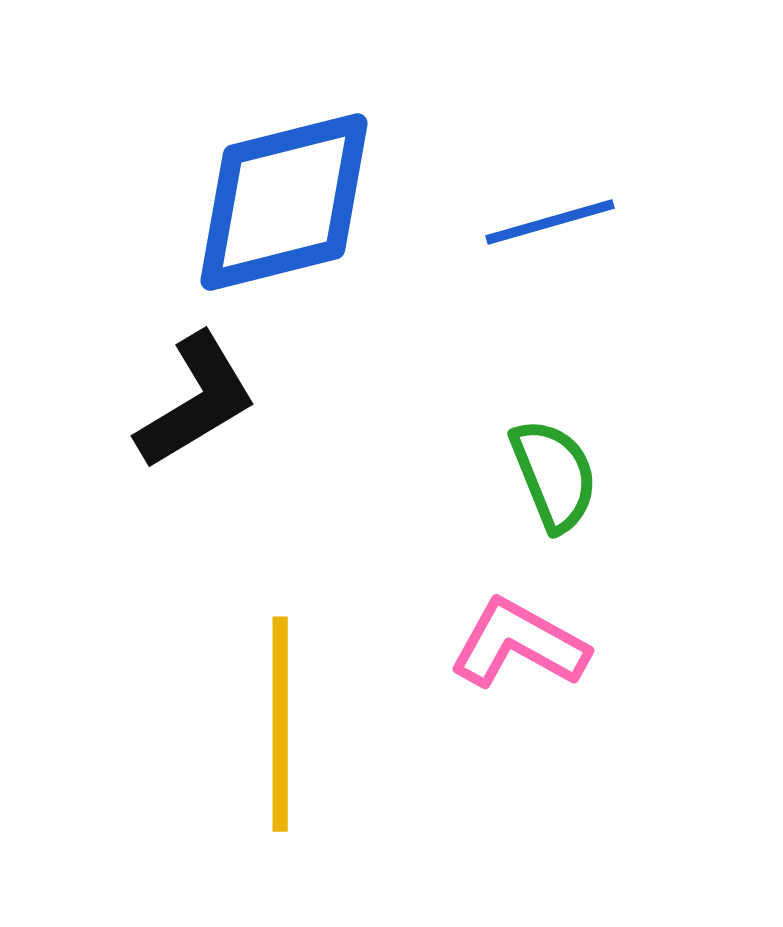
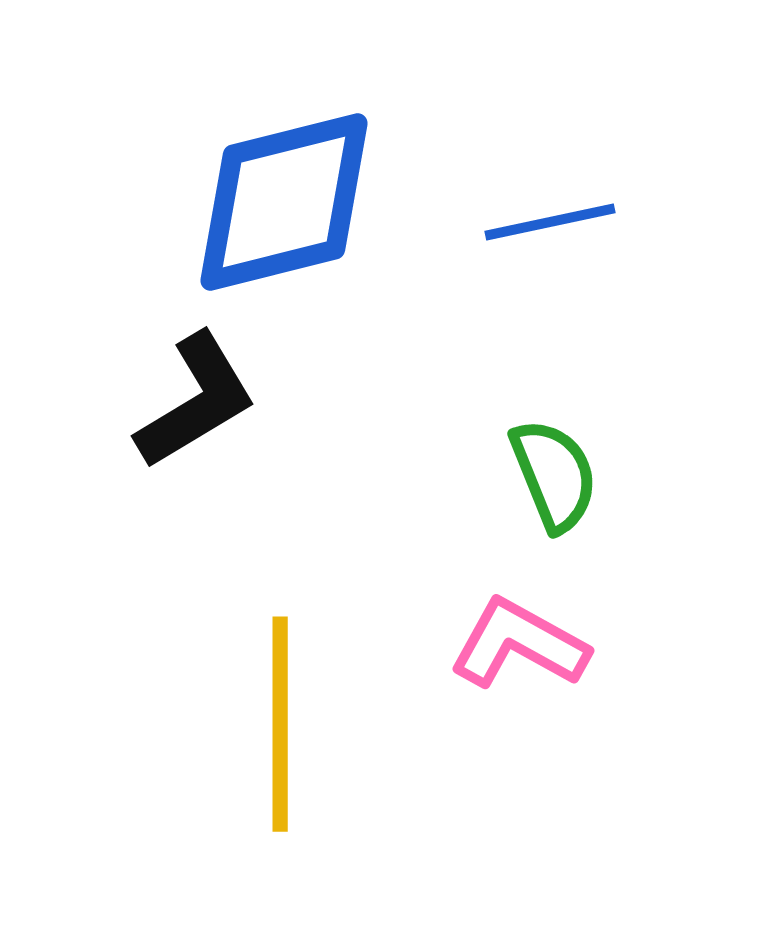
blue line: rotated 4 degrees clockwise
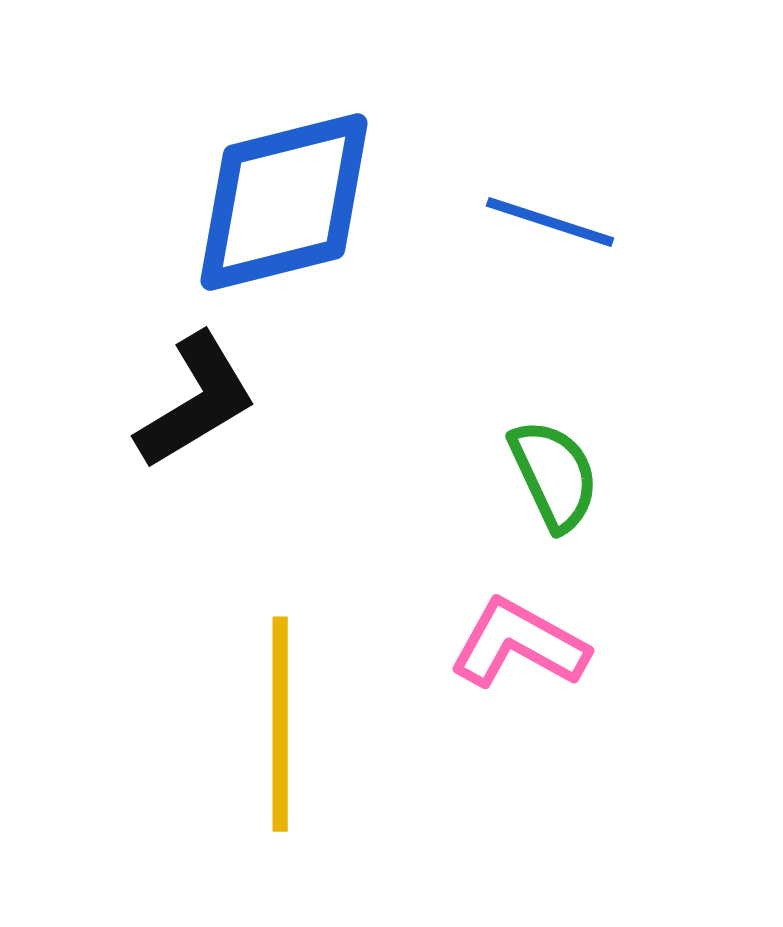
blue line: rotated 30 degrees clockwise
green semicircle: rotated 3 degrees counterclockwise
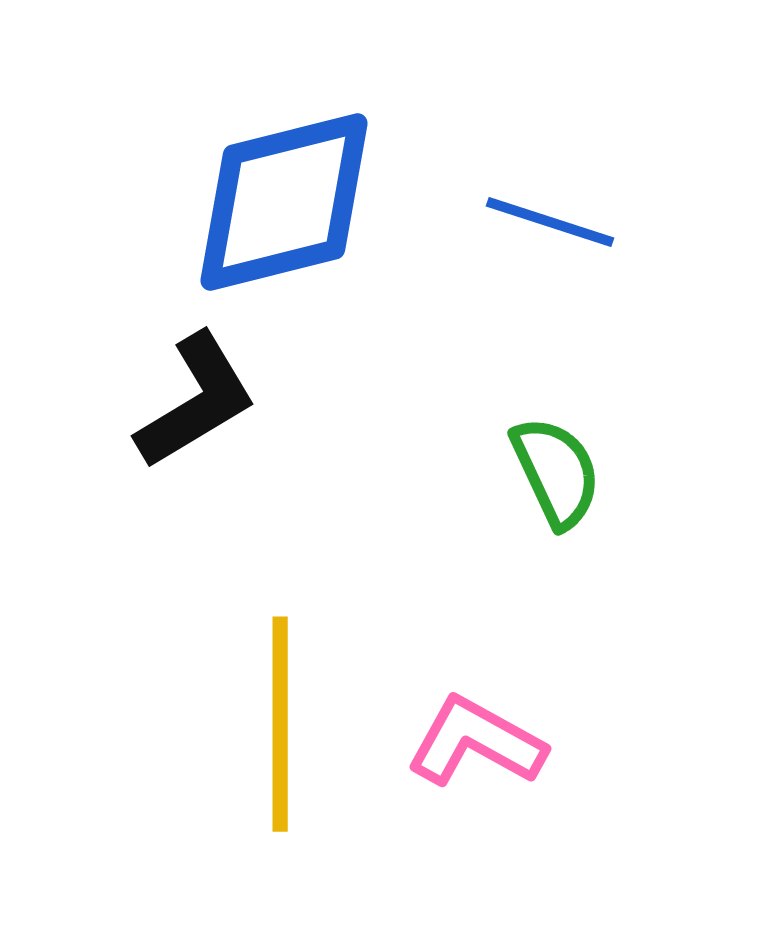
green semicircle: moved 2 px right, 3 px up
pink L-shape: moved 43 px left, 98 px down
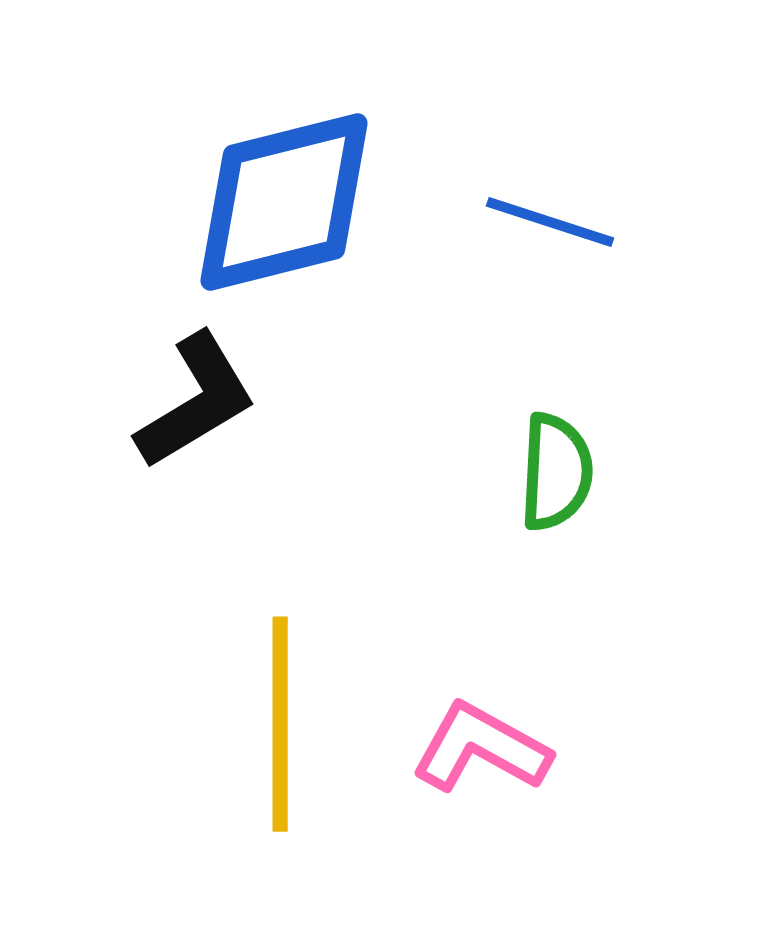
green semicircle: rotated 28 degrees clockwise
pink L-shape: moved 5 px right, 6 px down
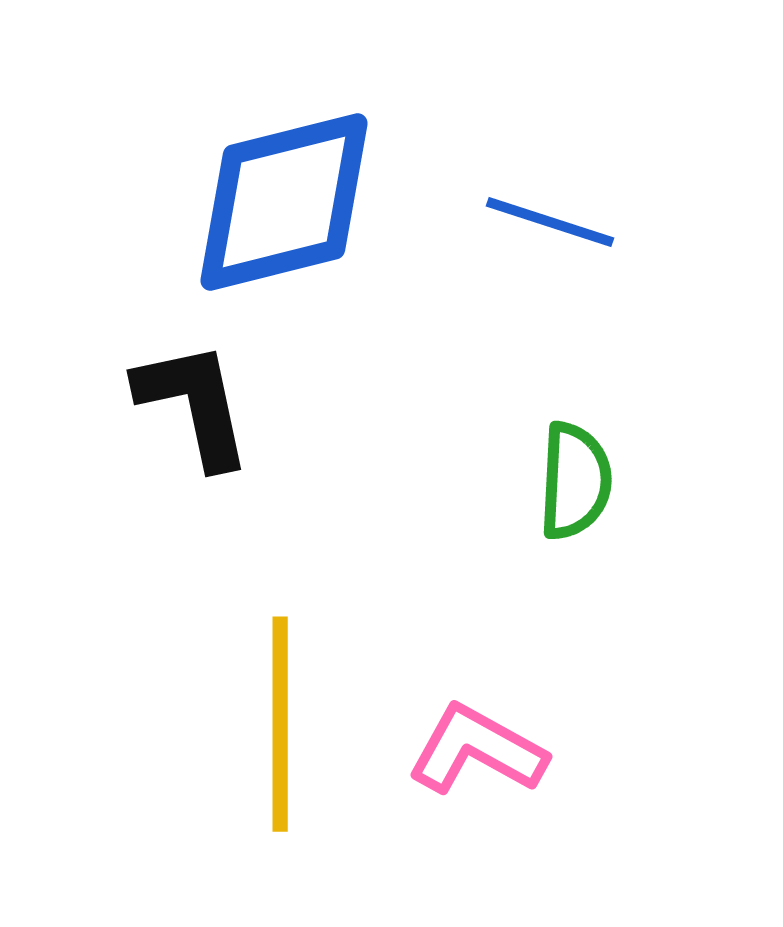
black L-shape: moved 2 px left, 3 px down; rotated 71 degrees counterclockwise
green semicircle: moved 19 px right, 9 px down
pink L-shape: moved 4 px left, 2 px down
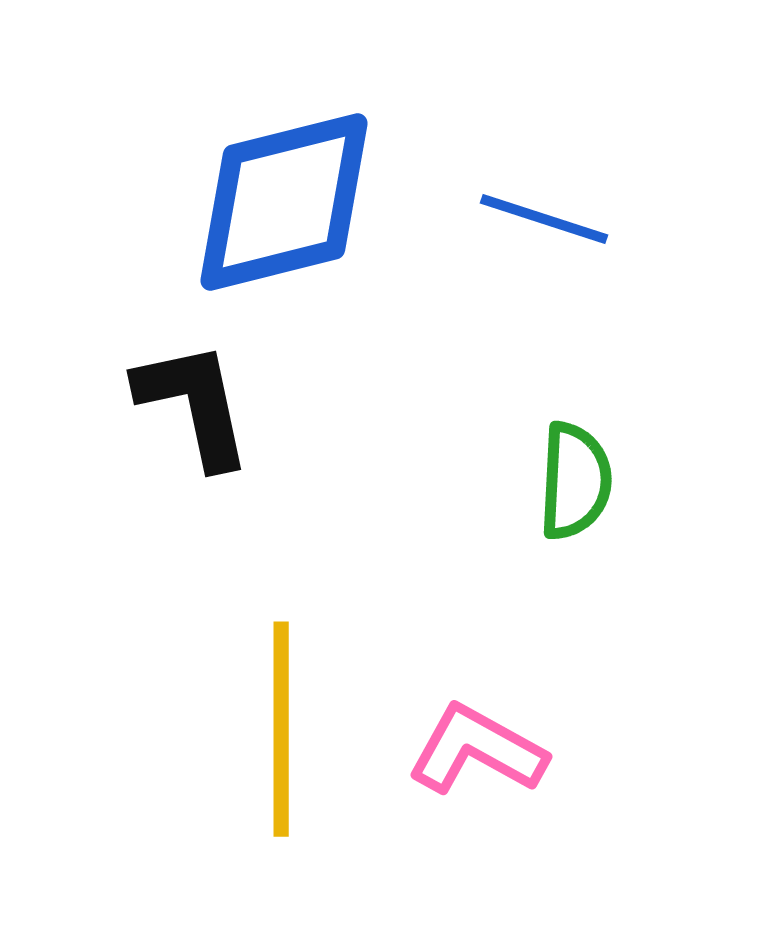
blue line: moved 6 px left, 3 px up
yellow line: moved 1 px right, 5 px down
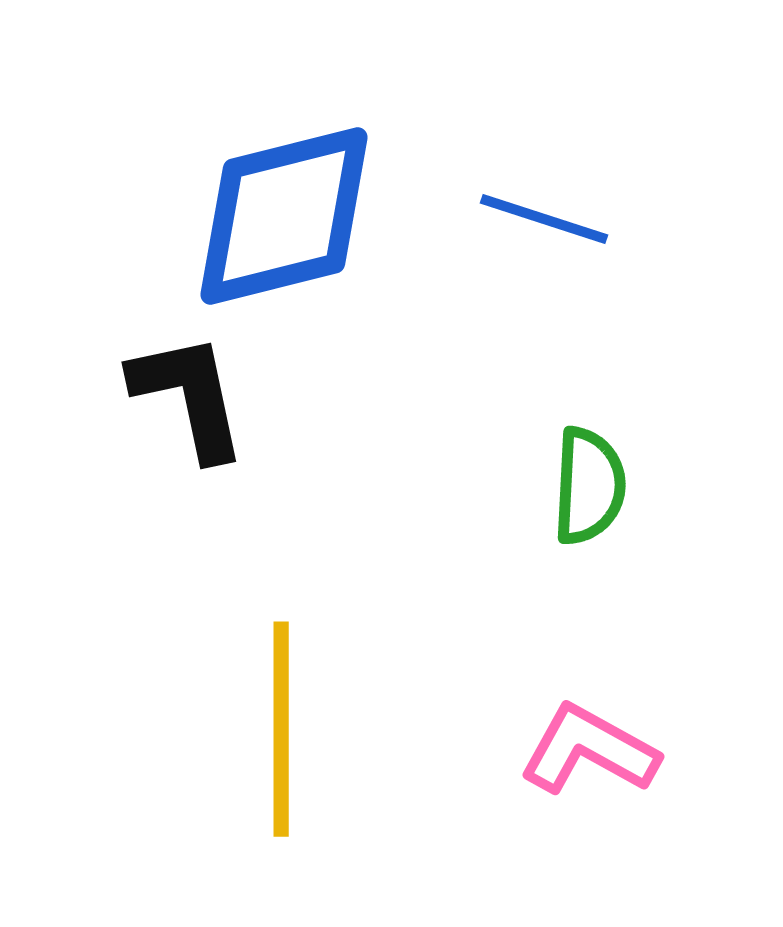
blue diamond: moved 14 px down
black L-shape: moved 5 px left, 8 px up
green semicircle: moved 14 px right, 5 px down
pink L-shape: moved 112 px right
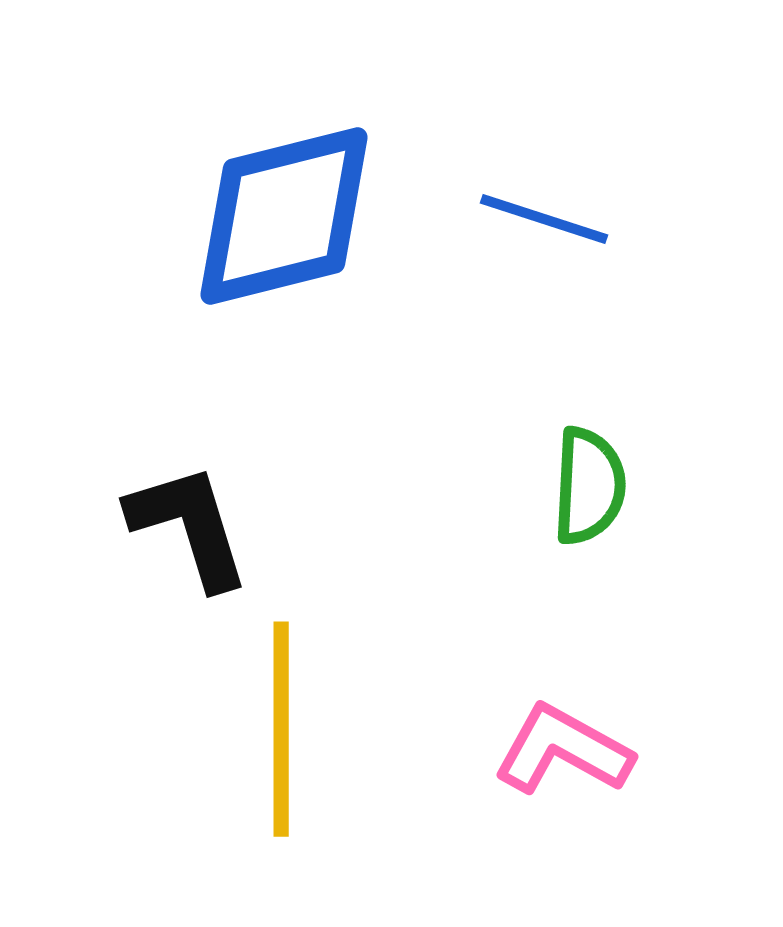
black L-shape: moved 130 px down; rotated 5 degrees counterclockwise
pink L-shape: moved 26 px left
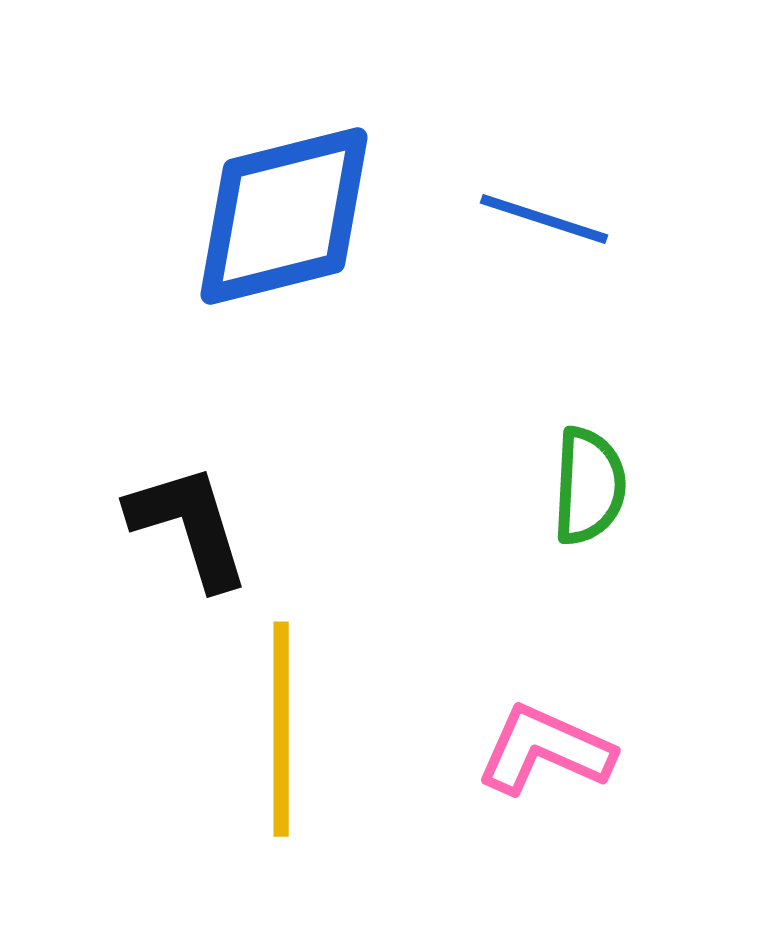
pink L-shape: moved 18 px left; rotated 5 degrees counterclockwise
